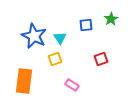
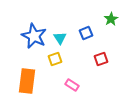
blue square: moved 8 px down; rotated 16 degrees counterclockwise
orange rectangle: moved 3 px right
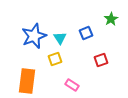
blue star: rotated 25 degrees clockwise
red square: moved 1 px down
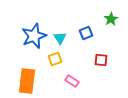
red square: rotated 24 degrees clockwise
pink rectangle: moved 4 px up
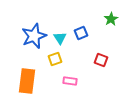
blue square: moved 5 px left
red square: rotated 16 degrees clockwise
pink rectangle: moved 2 px left; rotated 24 degrees counterclockwise
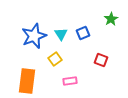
blue square: moved 2 px right
cyan triangle: moved 1 px right, 4 px up
yellow square: rotated 16 degrees counterclockwise
pink rectangle: rotated 16 degrees counterclockwise
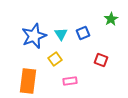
orange rectangle: moved 1 px right
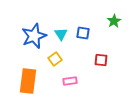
green star: moved 3 px right, 2 px down
blue square: rotated 32 degrees clockwise
red square: rotated 16 degrees counterclockwise
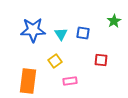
blue star: moved 1 px left, 6 px up; rotated 20 degrees clockwise
yellow square: moved 2 px down
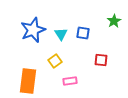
blue star: rotated 20 degrees counterclockwise
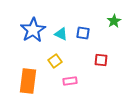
blue star: rotated 10 degrees counterclockwise
cyan triangle: rotated 32 degrees counterclockwise
